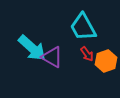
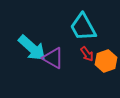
purple triangle: moved 1 px right, 1 px down
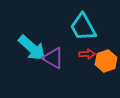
red arrow: rotated 56 degrees counterclockwise
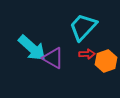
cyan trapezoid: rotated 72 degrees clockwise
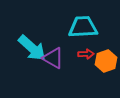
cyan trapezoid: rotated 44 degrees clockwise
red arrow: moved 1 px left
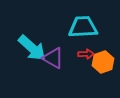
orange hexagon: moved 3 px left, 1 px down
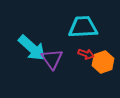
red arrow: rotated 21 degrees clockwise
purple triangle: moved 1 px left, 1 px down; rotated 25 degrees clockwise
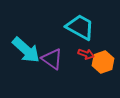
cyan trapezoid: moved 3 px left; rotated 32 degrees clockwise
cyan arrow: moved 6 px left, 2 px down
purple triangle: rotated 20 degrees counterclockwise
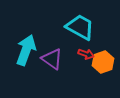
cyan arrow: rotated 112 degrees counterclockwise
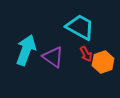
red arrow: rotated 42 degrees clockwise
purple triangle: moved 1 px right, 2 px up
